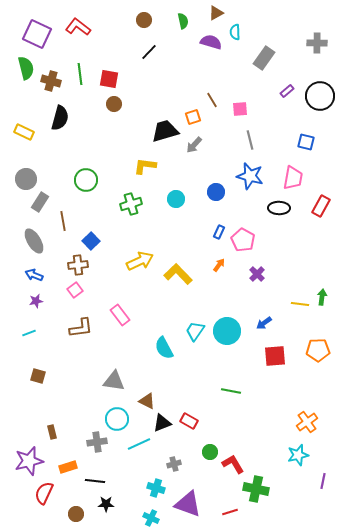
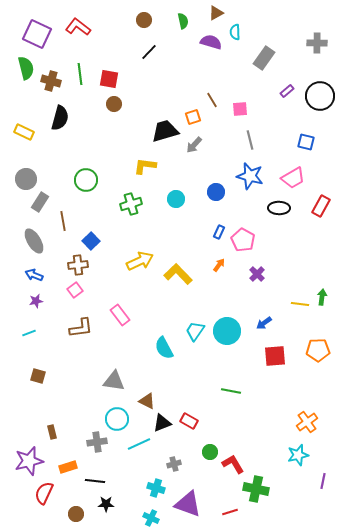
pink trapezoid at (293, 178): rotated 50 degrees clockwise
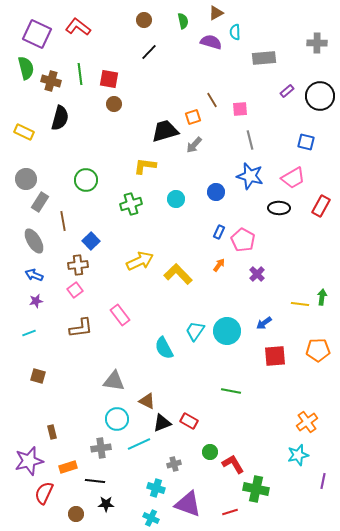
gray rectangle at (264, 58): rotated 50 degrees clockwise
gray cross at (97, 442): moved 4 px right, 6 px down
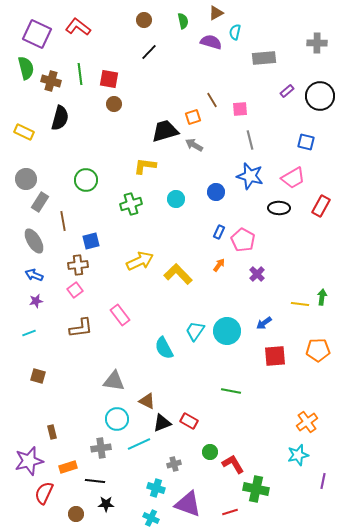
cyan semicircle at (235, 32): rotated 14 degrees clockwise
gray arrow at (194, 145): rotated 78 degrees clockwise
blue square at (91, 241): rotated 30 degrees clockwise
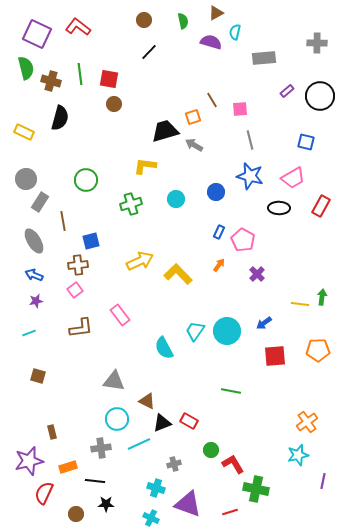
green circle at (210, 452): moved 1 px right, 2 px up
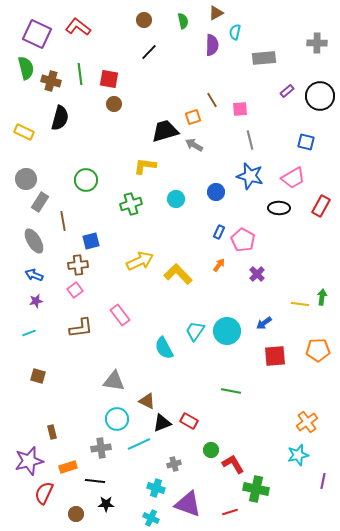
purple semicircle at (211, 42): moved 1 px right, 3 px down; rotated 75 degrees clockwise
